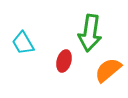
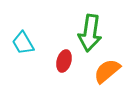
orange semicircle: moved 1 px left, 1 px down
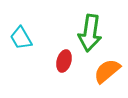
cyan trapezoid: moved 2 px left, 5 px up
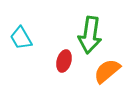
green arrow: moved 2 px down
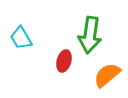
orange semicircle: moved 4 px down
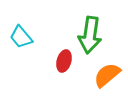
cyan trapezoid: moved 1 px up; rotated 10 degrees counterclockwise
